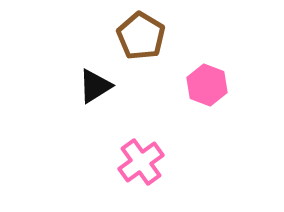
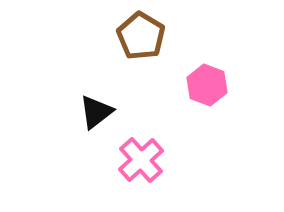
black triangle: moved 1 px right, 26 px down; rotated 6 degrees counterclockwise
pink cross: moved 2 px up; rotated 6 degrees counterclockwise
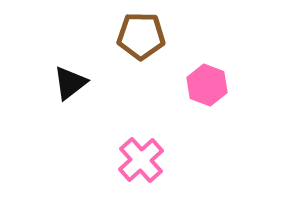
brown pentagon: rotated 30 degrees counterclockwise
black triangle: moved 26 px left, 29 px up
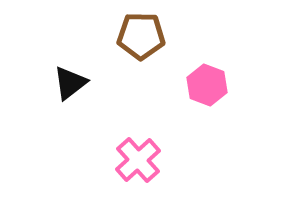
pink cross: moved 3 px left
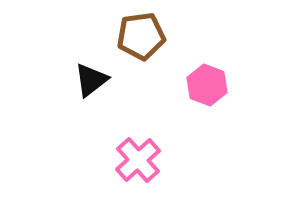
brown pentagon: rotated 9 degrees counterclockwise
black triangle: moved 21 px right, 3 px up
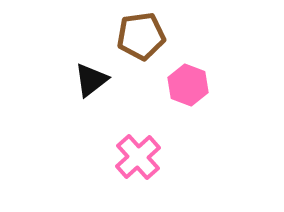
pink hexagon: moved 19 px left
pink cross: moved 3 px up
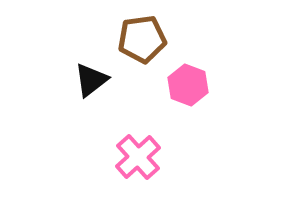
brown pentagon: moved 1 px right, 3 px down
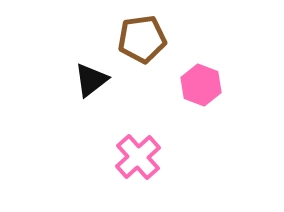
pink hexagon: moved 13 px right
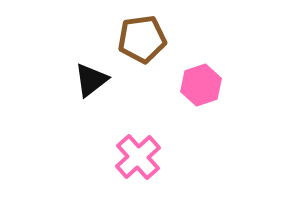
pink hexagon: rotated 21 degrees clockwise
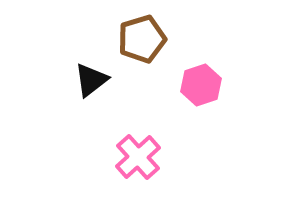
brown pentagon: rotated 9 degrees counterclockwise
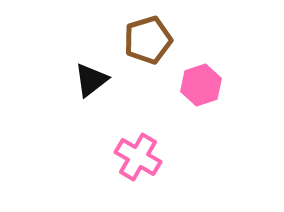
brown pentagon: moved 6 px right, 1 px down
pink cross: rotated 18 degrees counterclockwise
